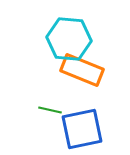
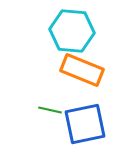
cyan hexagon: moved 3 px right, 8 px up
blue square: moved 3 px right, 5 px up
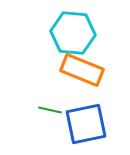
cyan hexagon: moved 1 px right, 2 px down
blue square: moved 1 px right
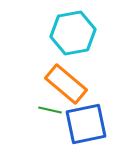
cyan hexagon: rotated 15 degrees counterclockwise
orange rectangle: moved 16 px left, 14 px down; rotated 18 degrees clockwise
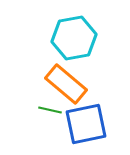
cyan hexagon: moved 1 px right, 5 px down
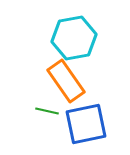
orange rectangle: moved 3 px up; rotated 15 degrees clockwise
green line: moved 3 px left, 1 px down
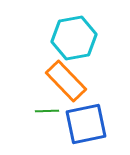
orange rectangle: rotated 9 degrees counterclockwise
green line: rotated 15 degrees counterclockwise
